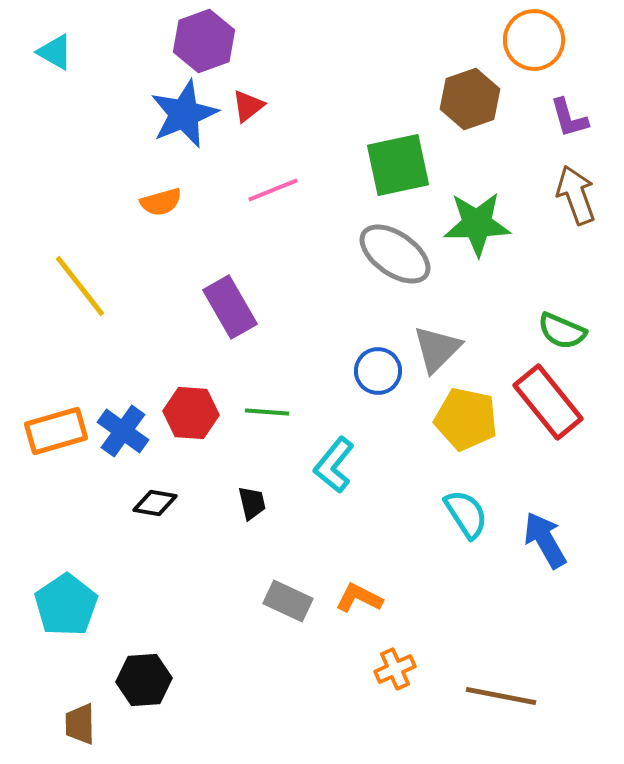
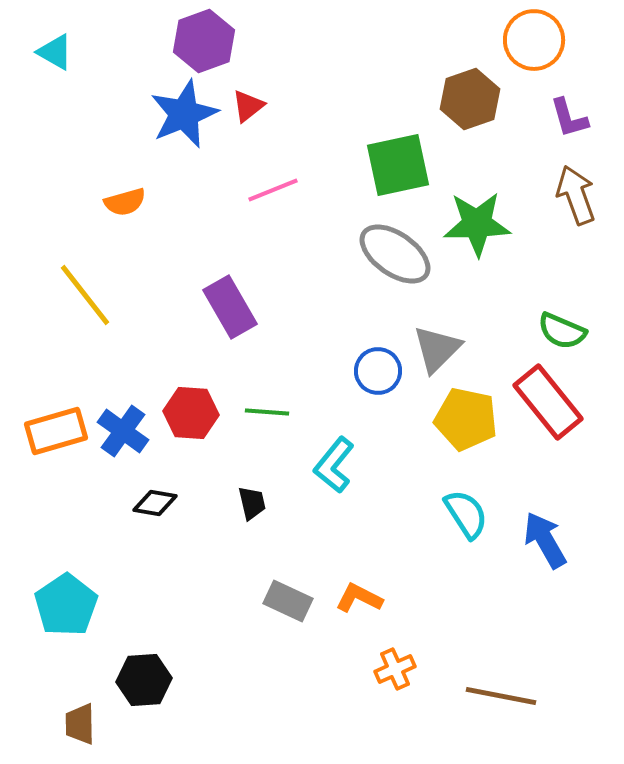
orange semicircle: moved 36 px left
yellow line: moved 5 px right, 9 px down
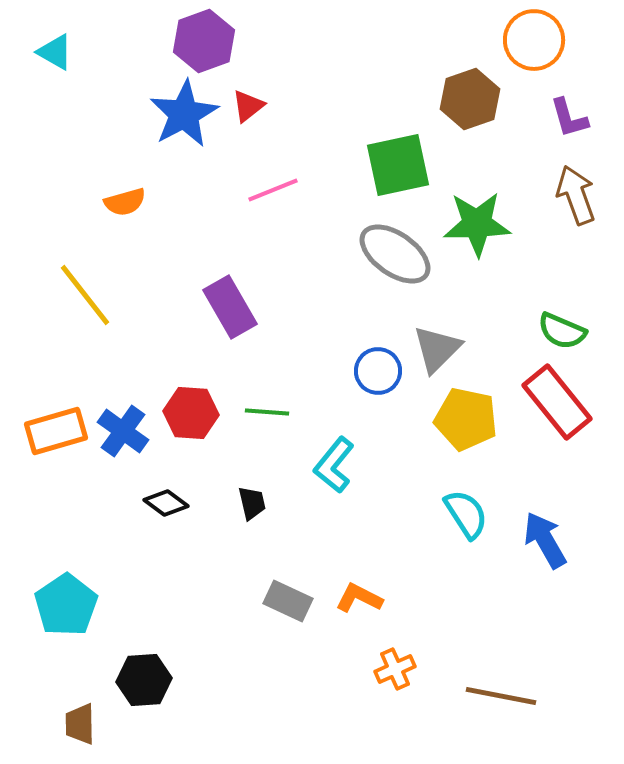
blue star: rotated 6 degrees counterclockwise
red rectangle: moved 9 px right
black diamond: moved 11 px right; rotated 27 degrees clockwise
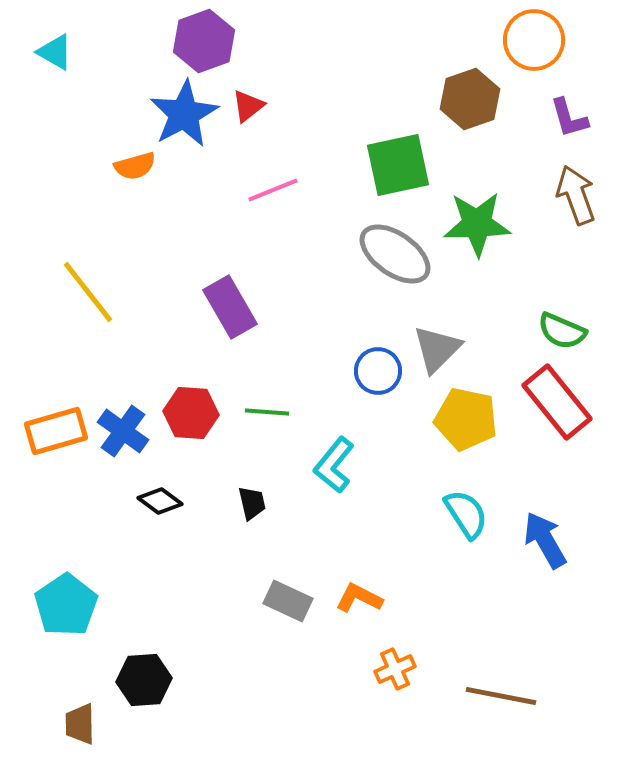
orange semicircle: moved 10 px right, 36 px up
yellow line: moved 3 px right, 3 px up
black diamond: moved 6 px left, 2 px up
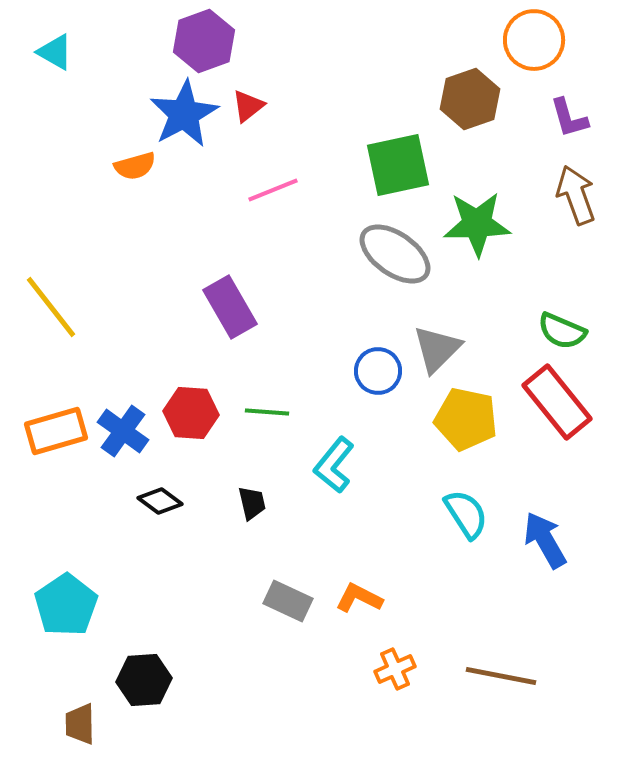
yellow line: moved 37 px left, 15 px down
brown line: moved 20 px up
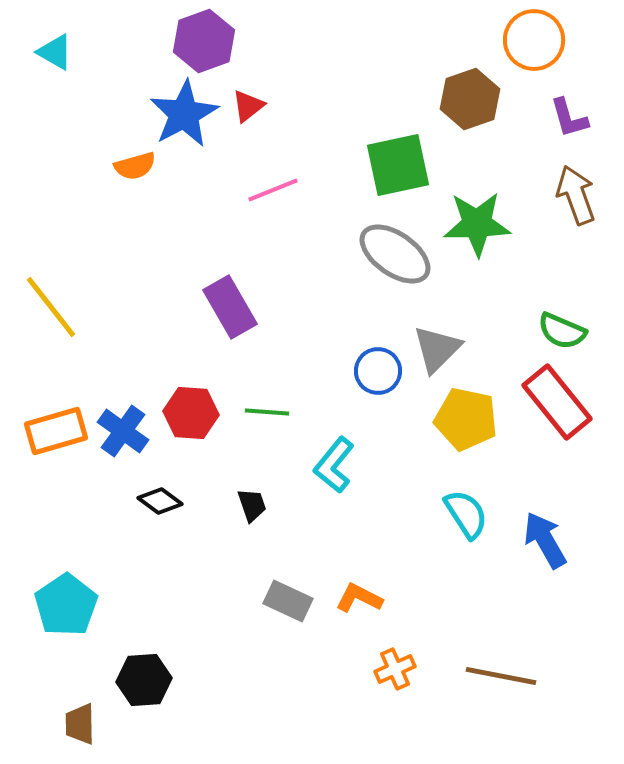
black trapezoid: moved 2 px down; rotated 6 degrees counterclockwise
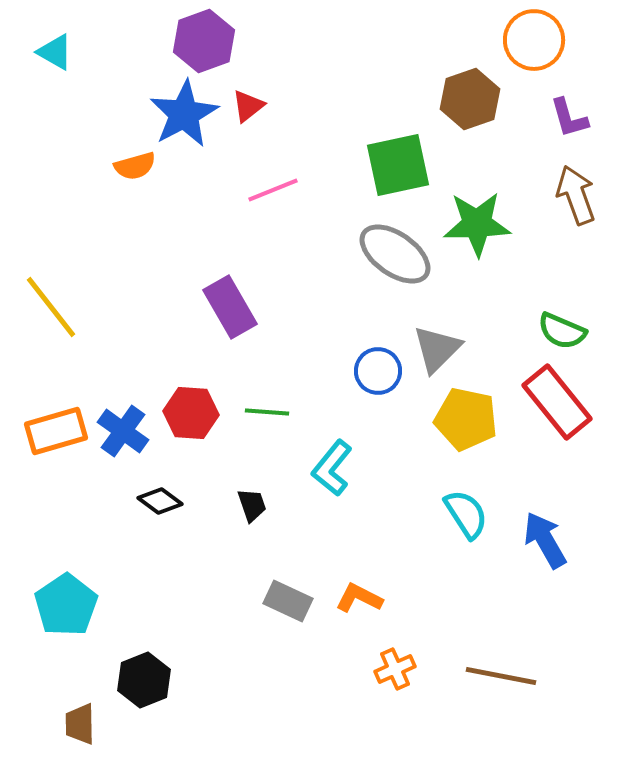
cyan L-shape: moved 2 px left, 3 px down
black hexagon: rotated 18 degrees counterclockwise
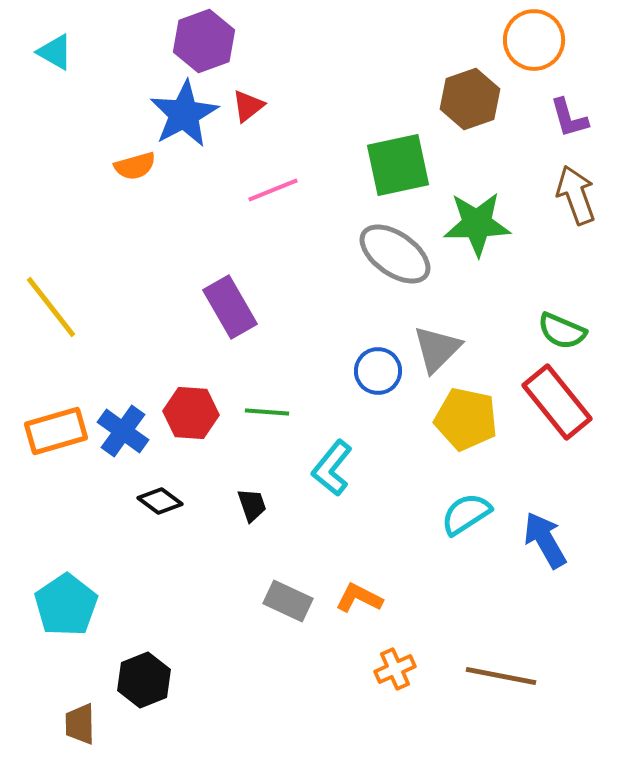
cyan semicircle: rotated 90 degrees counterclockwise
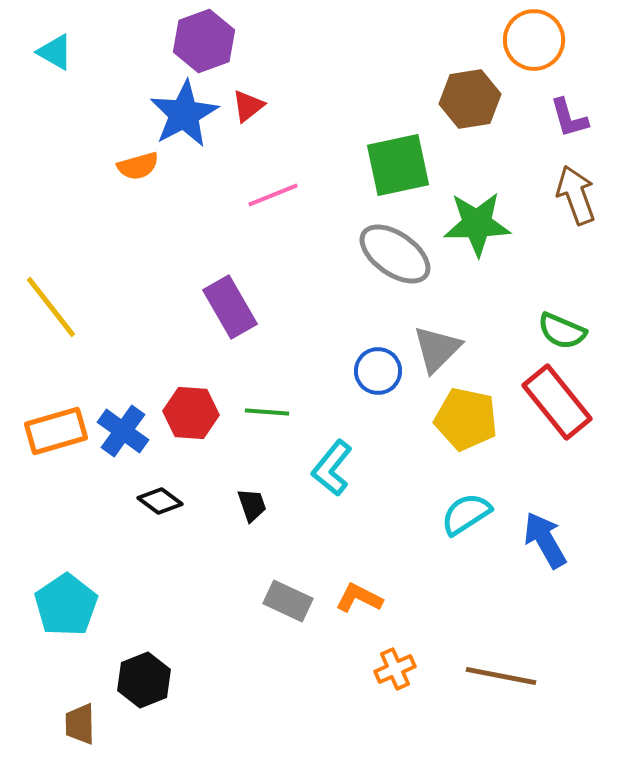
brown hexagon: rotated 10 degrees clockwise
orange semicircle: moved 3 px right
pink line: moved 5 px down
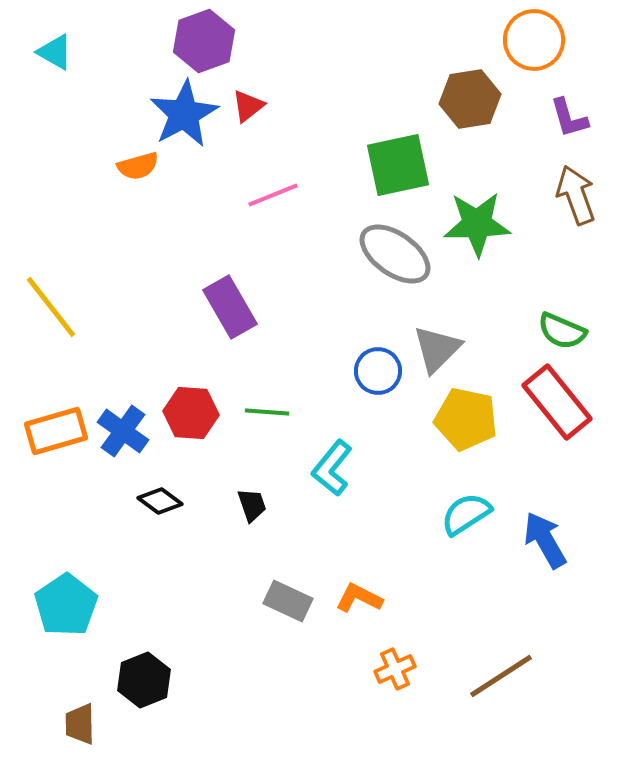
brown line: rotated 44 degrees counterclockwise
